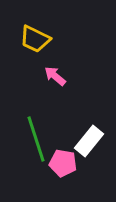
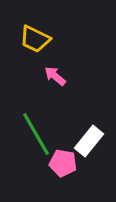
green line: moved 5 px up; rotated 12 degrees counterclockwise
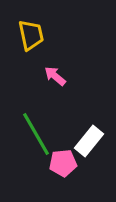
yellow trapezoid: moved 4 px left, 4 px up; rotated 128 degrees counterclockwise
pink pentagon: rotated 16 degrees counterclockwise
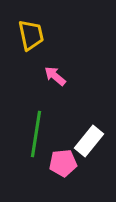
green line: rotated 39 degrees clockwise
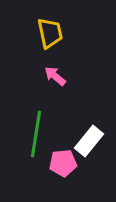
yellow trapezoid: moved 19 px right, 2 px up
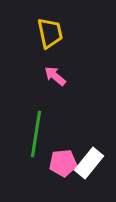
white rectangle: moved 22 px down
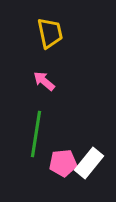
pink arrow: moved 11 px left, 5 px down
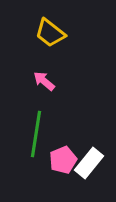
yellow trapezoid: rotated 140 degrees clockwise
pink pentagon: moved 3 px up; rotated 16 degrees counterclockwise
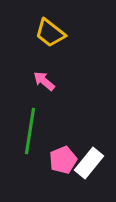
green line: moved 6 px left, 3 px up
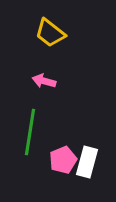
pink arrow: rotated 25 degrees counterclockwise
green line: moved 1 px down
white rectangle: moved 2 px left, 1 px up; rotated 24 degrees counterclockwise
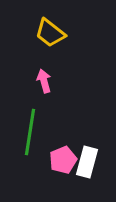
pink arrow: rotated 60 degrees clockwise
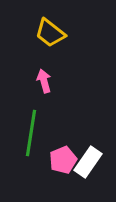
green line: moved 1 px right, 1 px down
white rectangle: moved 1 px right; rotated 20 degrees clockwise
